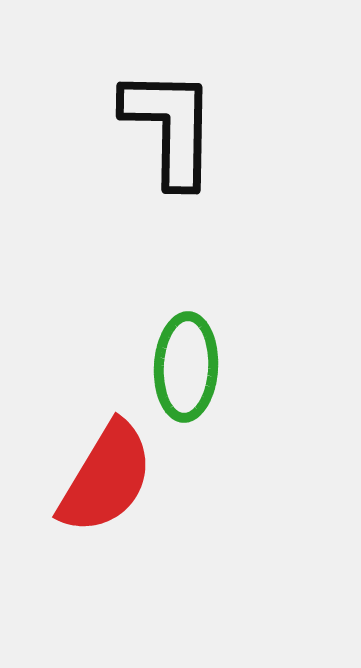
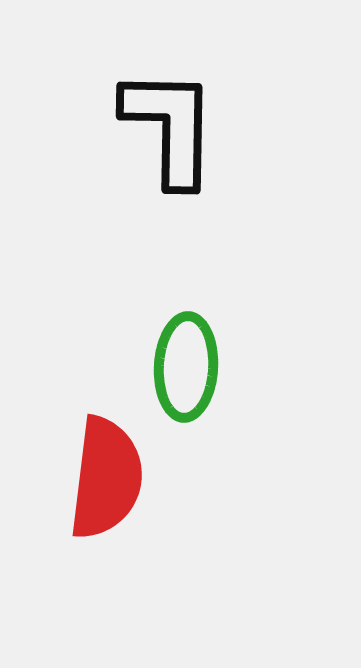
red semicircle: rotated 24 degrees counterclockwise
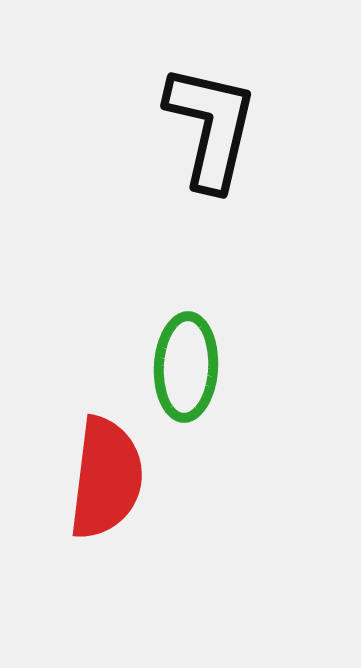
black L-shape: moved 41 px right; rotated 12 degrees clockwise
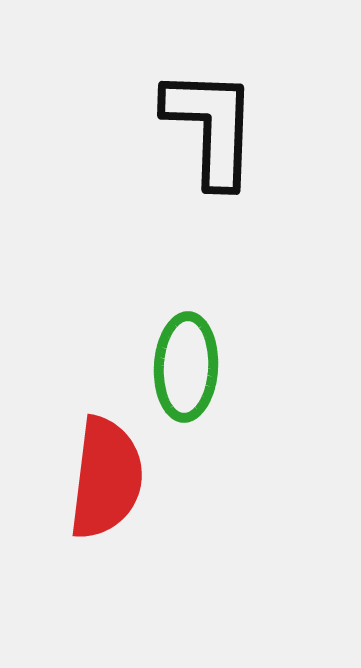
black L-shape: rotated 11 degrees counterclockwise
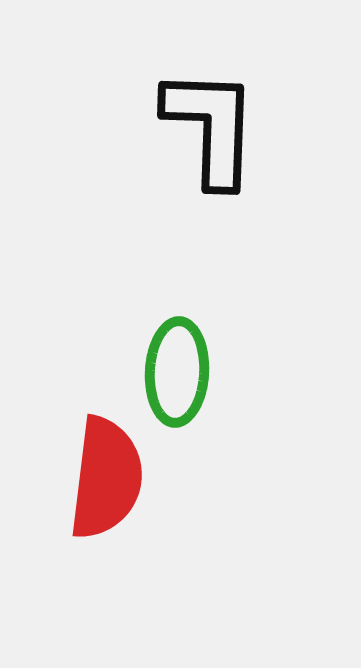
green ellipse: moved 9 px left, 5 px down
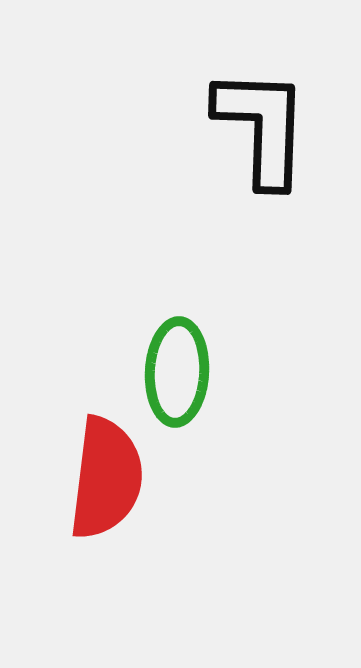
black L-shape: moved 51 px right
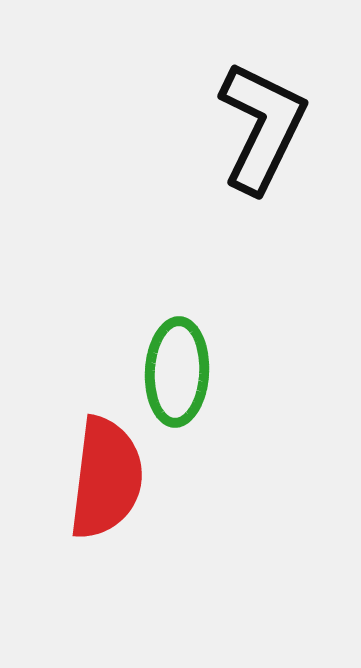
black L-shape: rotated 24 degrees clockwise
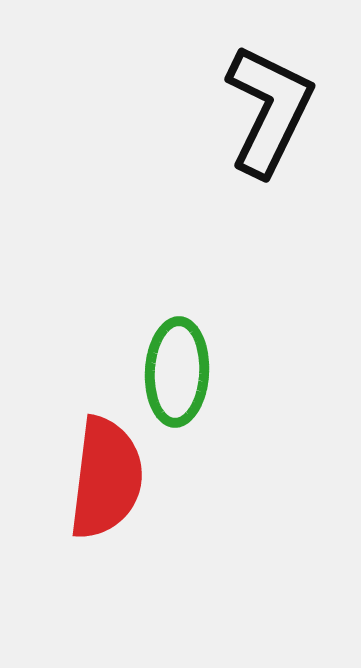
black L-shape: moved 7 px right, 17 px up
